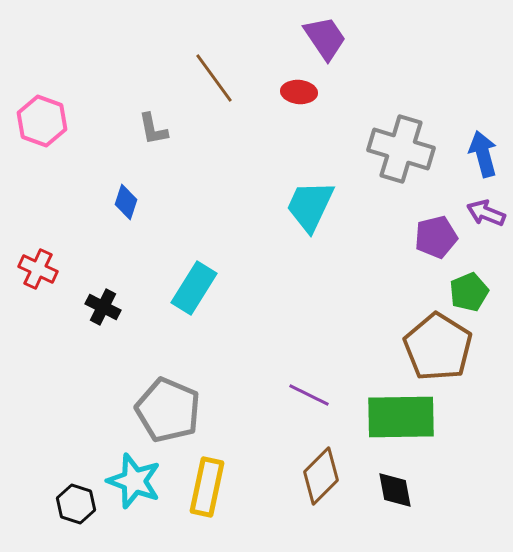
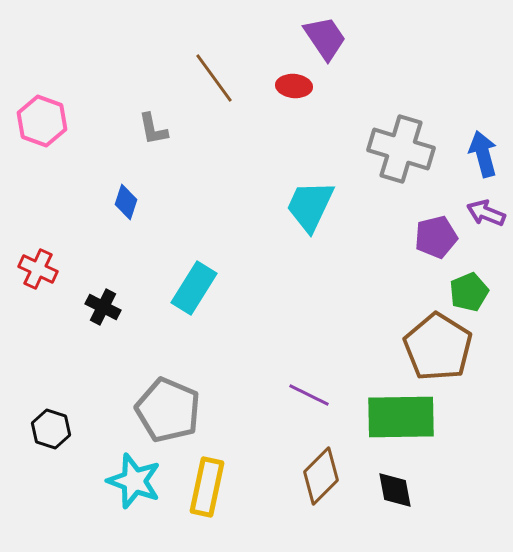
red ellipse: moved 5 px left, 6 px up
black hexagon: moved 25 px left, 75 px up
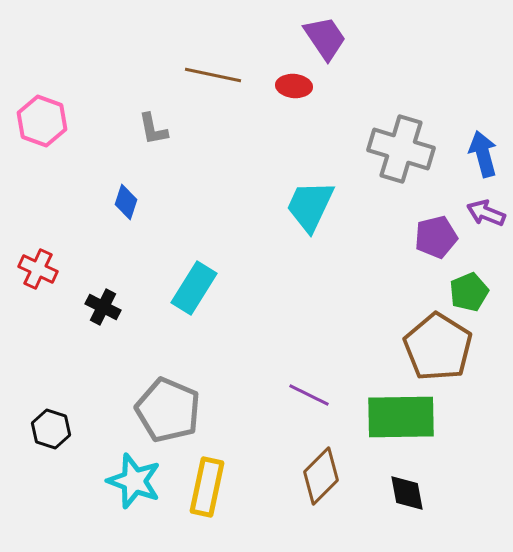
brown line: moved 1 px left, 3 px up; rotated 42 degrees counterclockwise
black diamond: moved 12 px right, 3 px down
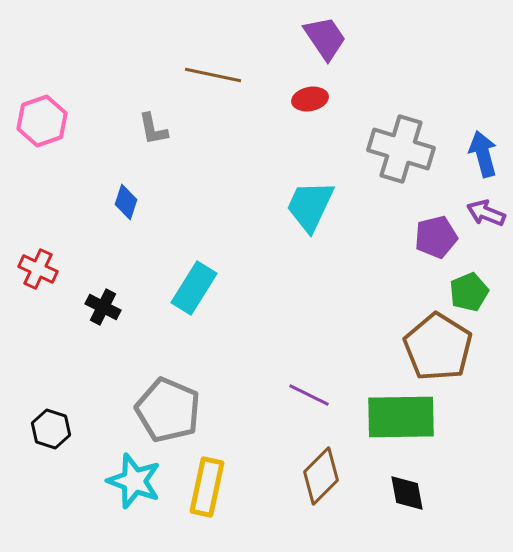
red ellipse: moved 16 px right, 13 px down; rotated 16 degrees counterclockwise
pink hexagon: rotated 21 degrees clockwise
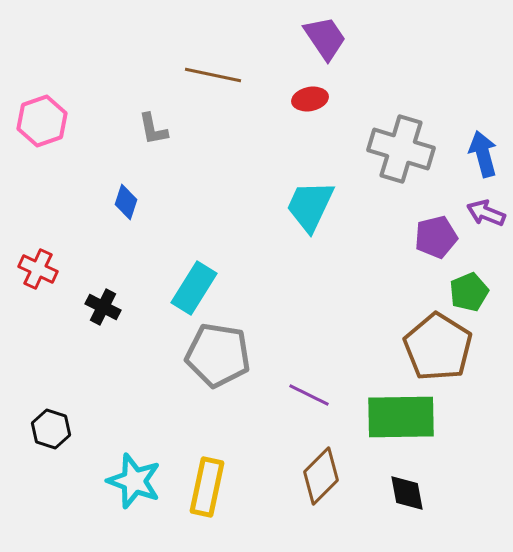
gray pentagon: moved 50 px right, 55 px up; rotated 14 degrees counterclockwise
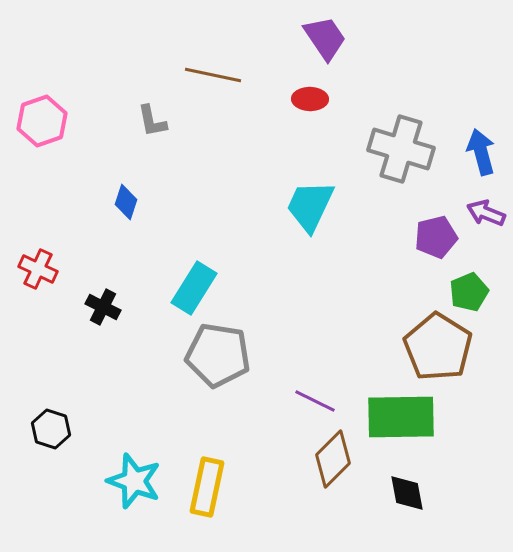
red ellipse: rotated 12 degrees clockwise
gray L-shape: moved 1 px left, 8 px up
blue arrow: moved 2 px left, 2 px up
purple line: moved 6 px right, 6 px down
brown diamond: moved 12 px right, 17 px up
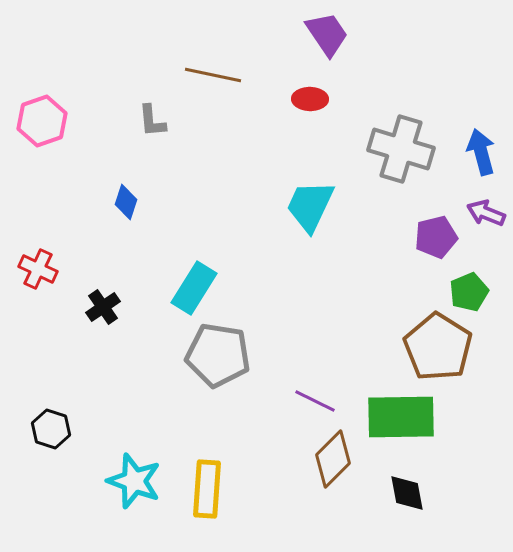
purple trapezoid: moved 2 px right, 4 px up
gray L-shape: rotated 6 degrees clockwise
black cross: rotated 28 degrees clockwise
yellow rectangle: moved 2 px down; rotated 8 degrees counterclockwise
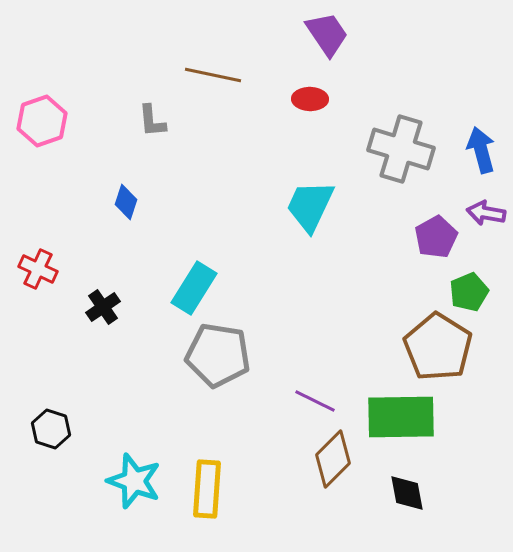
blue arrow: moved 2 px up
purple arrow: rotated 12 degrees counterclockwise
purple pentagon: rotated 15 degrees counterclockwise
